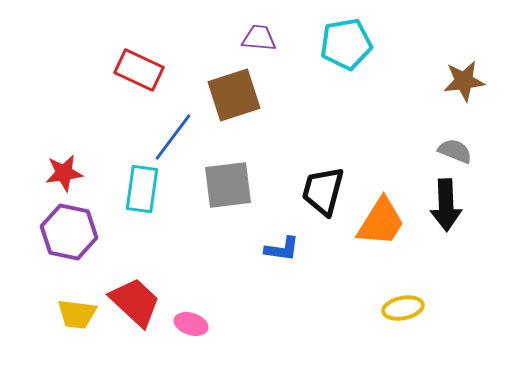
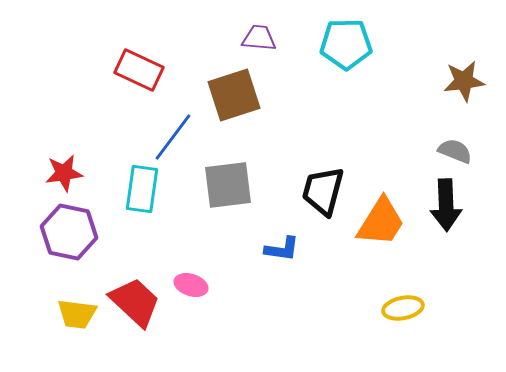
cyan pentagon: rotated 9 degrees clockwise
pink ellipse: moved 39 px up
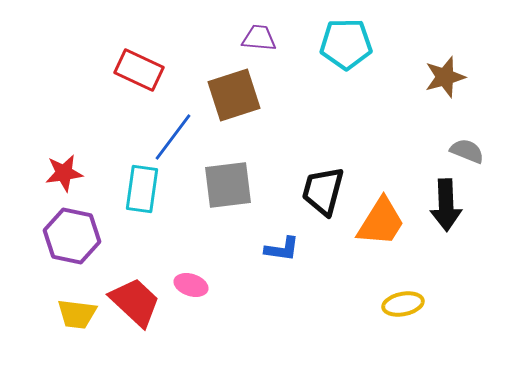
brown star: moved 19 px left, 4 px up; rotated 9 degrees counterclockwise
gray semicircle: moved 12 px right
purple hexagon: moved 3 px right, 4 px down
yellow ellipse: moved 4 px up
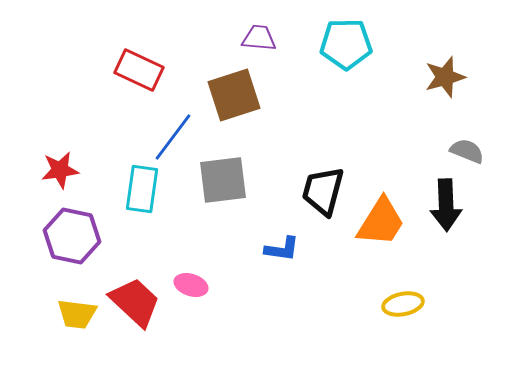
red star: moved 4 px left, 3 px up
gray square: moved 5 px left, 5 px up
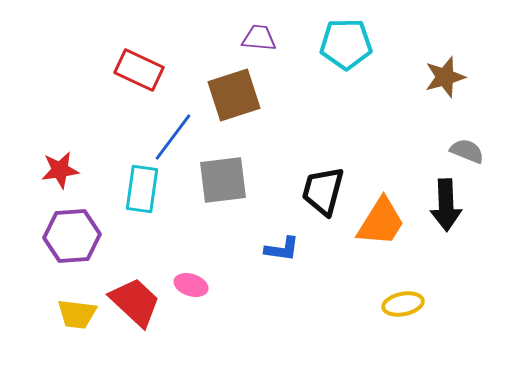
purple hexagon: rotated 16 degrees counterclockwise
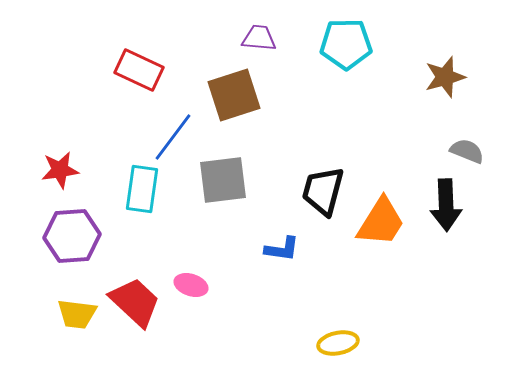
yellow ellipse: moved 65 px left, 39 px down
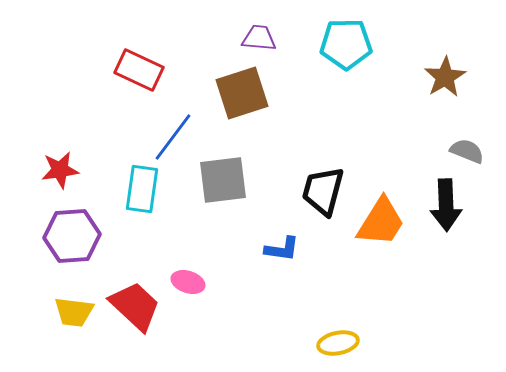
brown star: rotated 15 degrees counterclockwise
brown square: moved 8 px right, 2 px up
pink ellipse: moved 3 px left, 3 px up
red trapezoid: moved 4 px down
yellow trapezoid: moved 3 px left, 2 px up
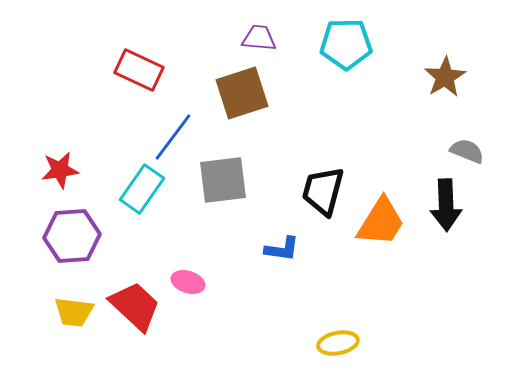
cyan rectangle: rotated 27 degrees clockwise
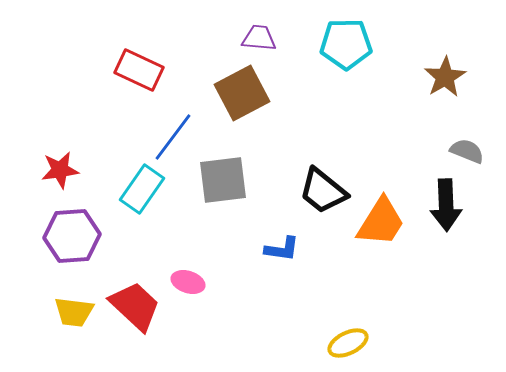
brown square: rotated 10 degrees counterclockwise
black trapezoid: rotated 66 degrees counterclockwise
yellow ellipse: moved 10 px right; rotated 15 degrees counterclockwise
